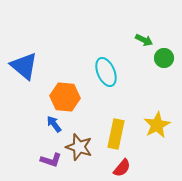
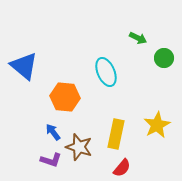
green arrow: moved 6 px left, 2 px up
blue arrow: moved 1 px left, 8 px down
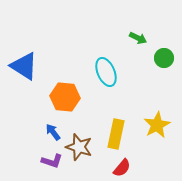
blue triangle: rotated 8 degrees counterclockwise
purple L-shape: moved 1 px right, 1 px down
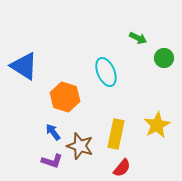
orange hexagon: rotated 12 degrees clockwise
brown star: moved 1 px right, 1 px up
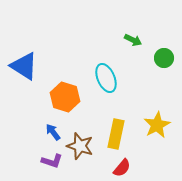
green arrow: moved 5 px left, 2 px down
cyan ellipse: moved 6 px down
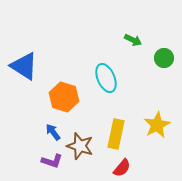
orange hexagon: moved 1 px left
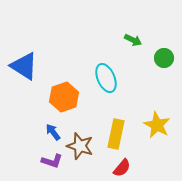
orange hexagon: rotated 24 degrees clockwise
yellow star: rotated 16 degrees counterclockwise
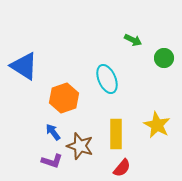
cyan ellipse: moved 1 px right, 1 px down
orange hexagon: moved 1 px down
yellow rectangle: rotated 12 degrees counterclockwise
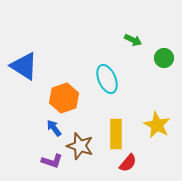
blue arrow: moved 1 px right, 4 px up
red semicircle: moved 6 px right, 5 px up
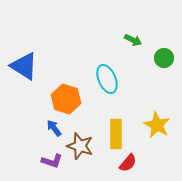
orange hexagon: moved 2 px right, 1 px down; rotated 24 degrees counterclockwise
